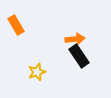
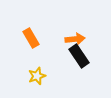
orange rectangle: moved 15 px right, 13 px down
yellow star: moved 4 px down
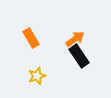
orange arrow: rotated 30 degrees counterclockwise
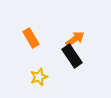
black rectangle: moved 7 px left
yellow star: moved 2 px right, 1 px down
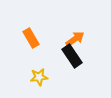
yellow star: rotated 12 degrees clockwise
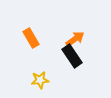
yellow star: moved 1 px right, 3 px down
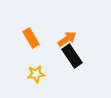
orange arrow: moved 8 px left
yellow star: moved 4 px left, 6 px up
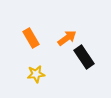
orange arrow: moved 1 px up
black rectangle: moved 12 px right, 1 px down
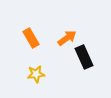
black rectangle: rotated 10 degrees clockwise
